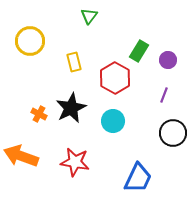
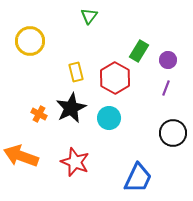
yellow rectangle: moved 2 px right, 10 px down
purple line: moved 2 px right, 7 px up
cyan circle: moved 4 px left, 3 px up
red star: rotated 12 degrees clockwise
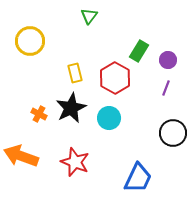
yellow rectangle: moved 1 px left, 1 px down
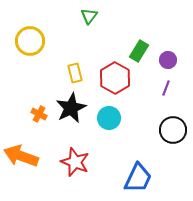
black circle: moved 3 px up
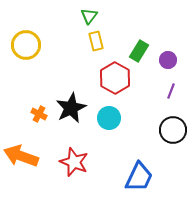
yellow circle: moved 4 px left, 4 px down
yellow rectangle: moved 21 px right, 32 px up
purple line: moved 5 px right, 3 px down
red star: moved 1 px left
blue trapezoid: moved 1 px right, 1 px up
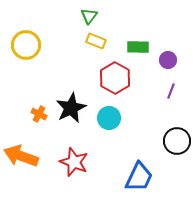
yellow rectangle: rotated 54 degrees counterclockwise
green rectangle: moved 1 px left, 4 px up; rotated 60 degrees clockwise
black circle: moved 4 px right, 11 px down
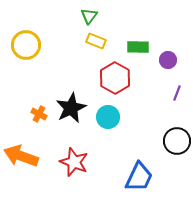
purple line: moved 6 px right, 2 px down
cyan circle: moved 1 px left, 1 px up
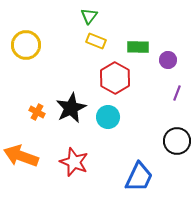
orange cross: moved 2 px left, 2 px up
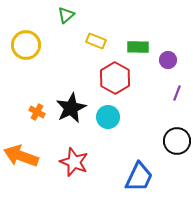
green triangle: moved 23 px left, 1 px up; rotated 12 degrees clockwise
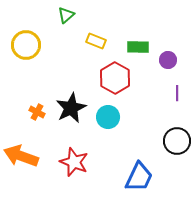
purple line: rotated 21 degrees counterclockwise
